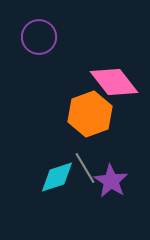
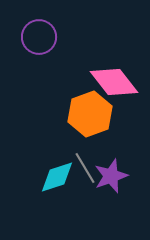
purple star: moved 5 px up; rotated 20 degrees clockwise
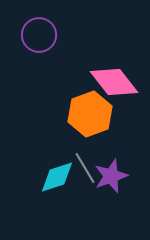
purple circle: moved 2 px up
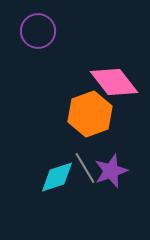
purple circle: moved 1 px left, 4 px up
purple star: moved 5 px up
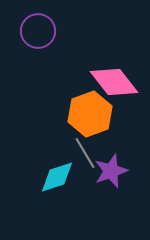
gray line: moved 15 px up
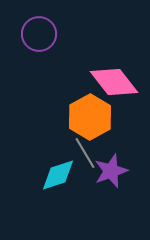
purple circle: moved 1 px right, 3 px down
orange hexagon: moved 3 px down; rotated 9 degrees counterclockwise
cyan diamond: moved 1 px right, 2 px up
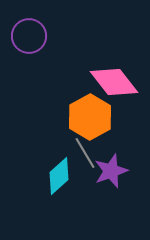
purple circle: moved 10 px left, 2 px down
cyan diamond: moved 1 px right, 1 px down; rotated 24 degrees counterclockwise
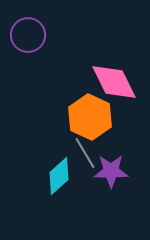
purple circle: moved 1 px left, 1 px up
pink diamond: rotated 12 degrees clockwise
orange hexagon: rotated 6 degrees counterclockwise
purple star: rotated 20 degrees clockwise
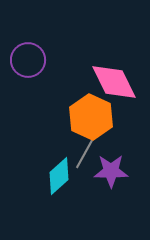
purple circle: moved 25 px down
orange hexagon: moved 1 px right
gray line: rotated 60 degrees clockwise
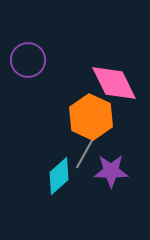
pink diamond: moved 1 px down
